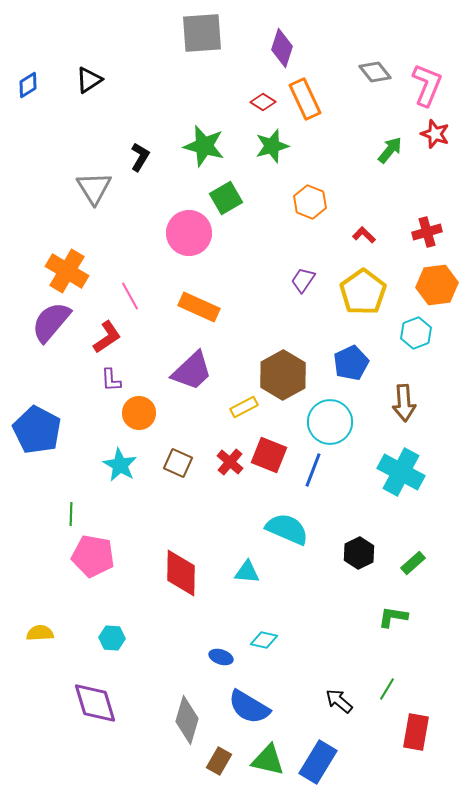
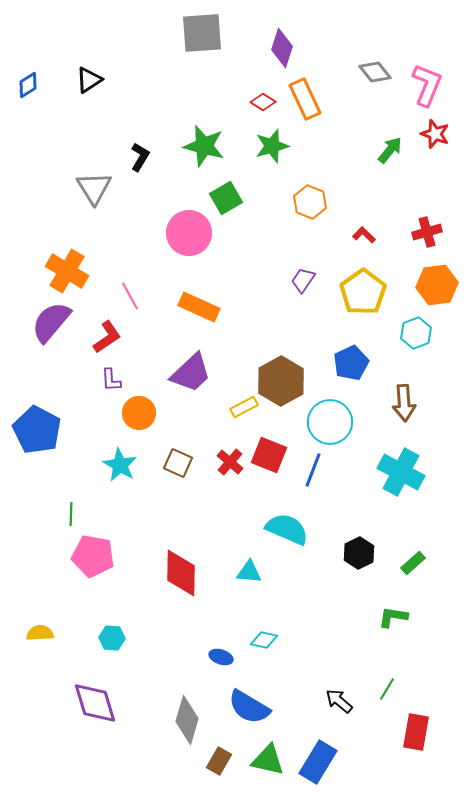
purple trapezoid at (192, 371): moved 1 px left, 2 px down
brown hexagon at (283, 375): moved 2 px left, 6 px down
cyan triangle at (247, 572): moved 2 px right
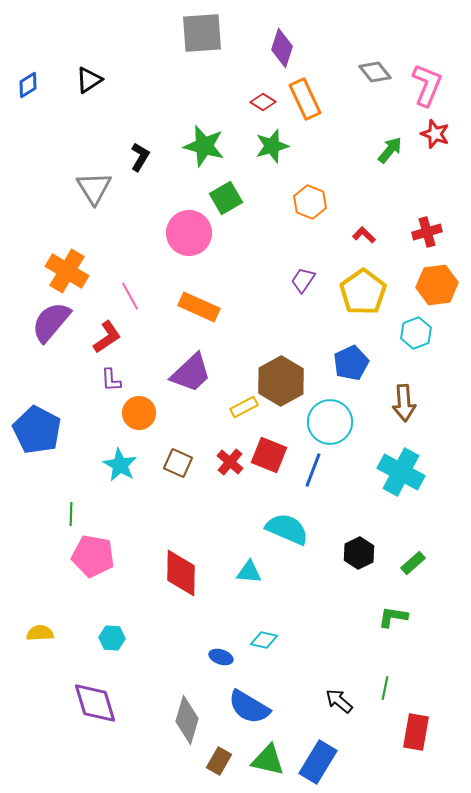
green line at (387, 689): moved 2 px left, 1 px up; rotated 20 degrees counterclockwise
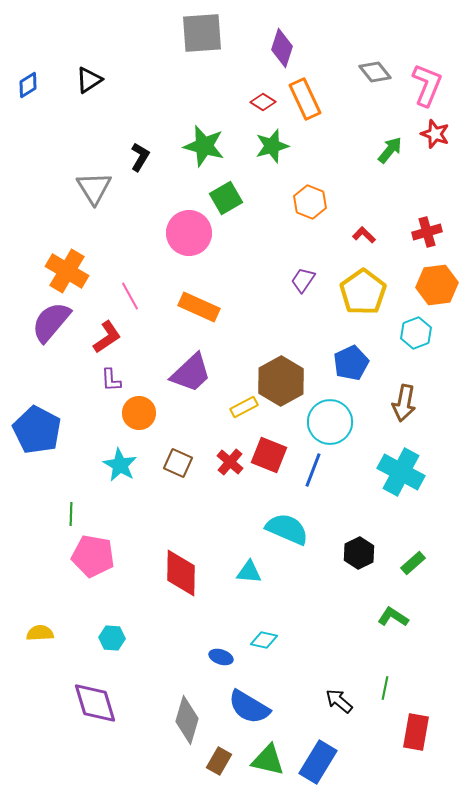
brown arrow at (404, 403): rotated 15 degrees clockwise
green L-shape at (393, 617): rotated 24 degrees clockwise
